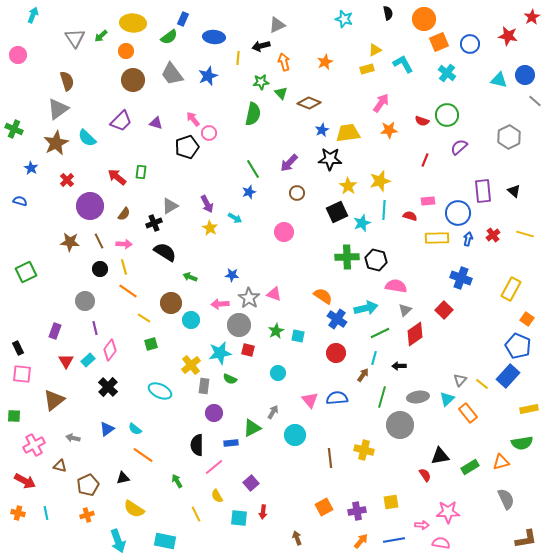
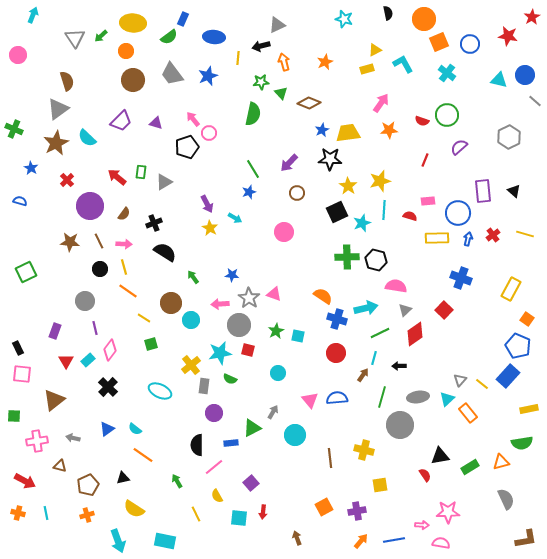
gray triangle at (170, 206): moved 6 px left, 24 px up
green arrow at (190, 277): moved 3 px right; rotated 32 degrees clockwise
blue cross at (337, 319): rotated 18 degrees counterclockwise
pink cross at (34, 445): moved 3 px right, 4 px up; rotated 20 degrees clockwise
yellow square at (391, 502): moved 11 px left, 17 px up
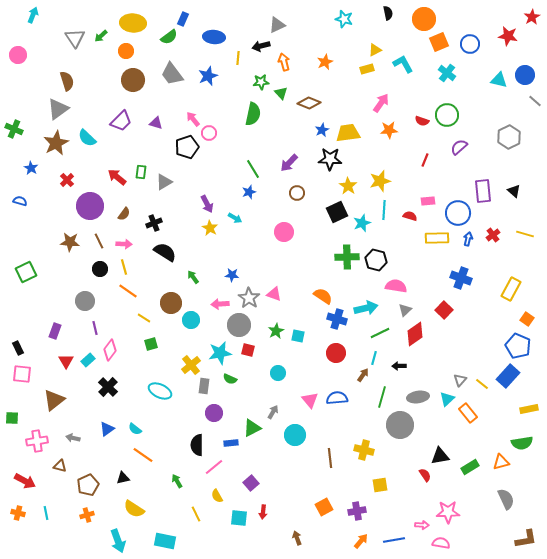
green square at (14, 416): moved 2 px left, 2 px down
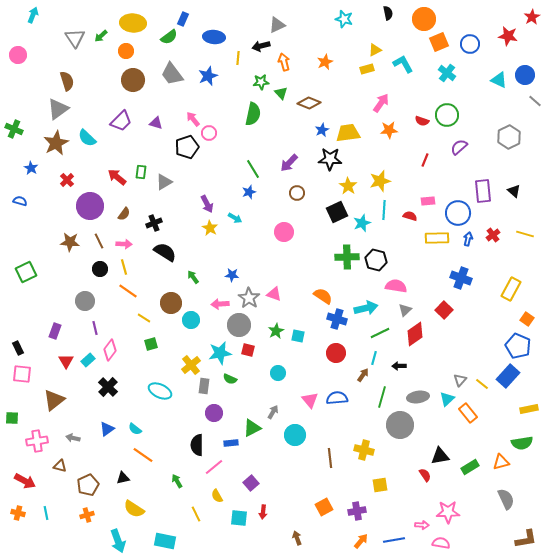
cyan triangle at (499, 80): rotated 12 degrees clockwise
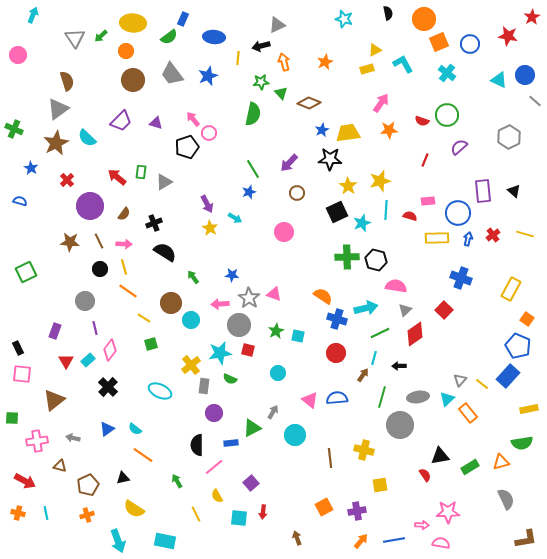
cyan line at (384, 210): moved 2 px right
pink triangle at (310, 400): rotated 12 degrees counterclockwise
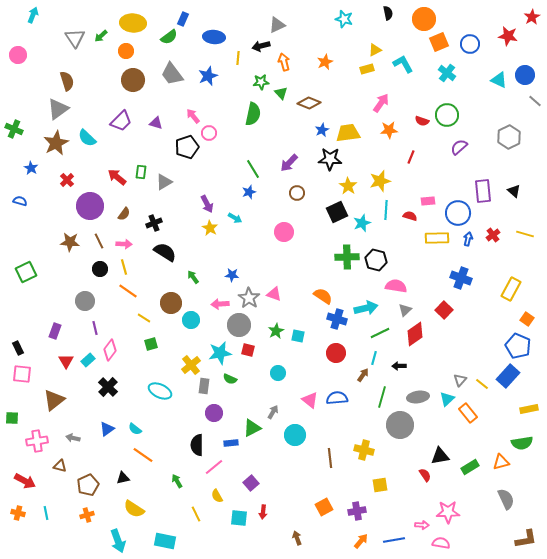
pink arrow at (193, 119): moved 3 px up
red line at (425, 160): moved 14 px left, 3 px up
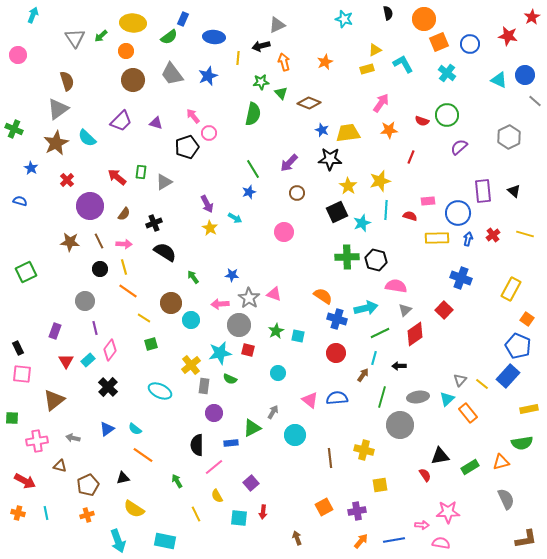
blue star at (322, 130): rotated 24 degrees counterclockwise
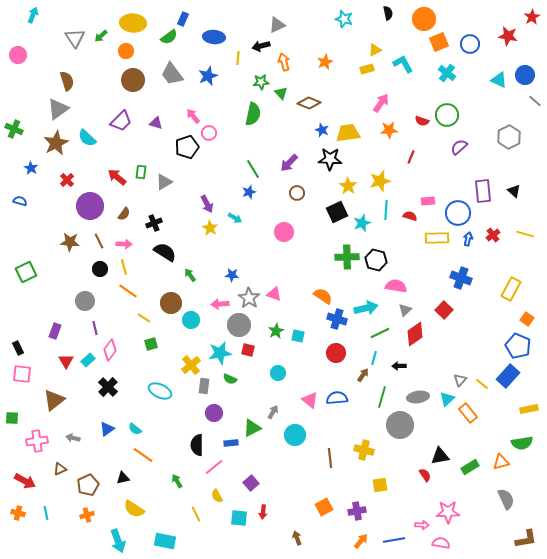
green arrow at (193, 277): moved 3 px left, 2 px up
brown triangle at (60, 466): moved 3 px down; rotated 40 degrees counterclockwise
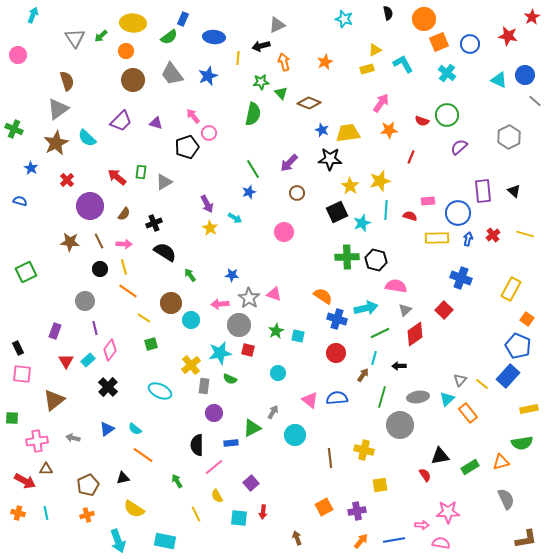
yellow star at (348, 186): moved 2 px right
brown triangle at (60, 469): moved 14 px left; rotated 24 degrees clockwise
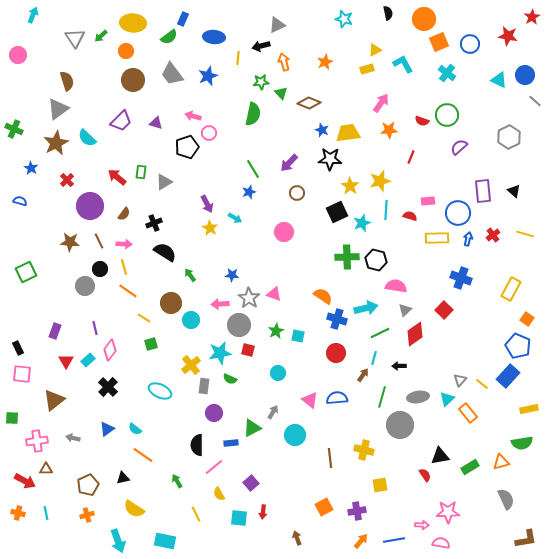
pink arrow at (193, 116): rotated 35 degrees counterclockwise
gray circle at (85, 301): moved 15 px up
yellow semicircle at (217, 496): moved 2 px right, 2 px up
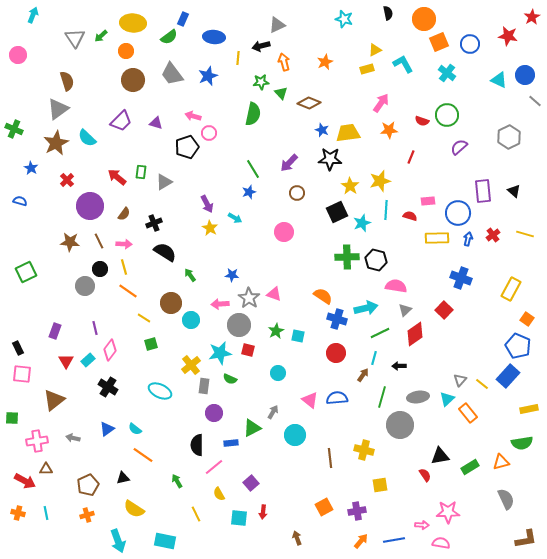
black cross at (108, 387): rotated 12 degrees counterclockwise
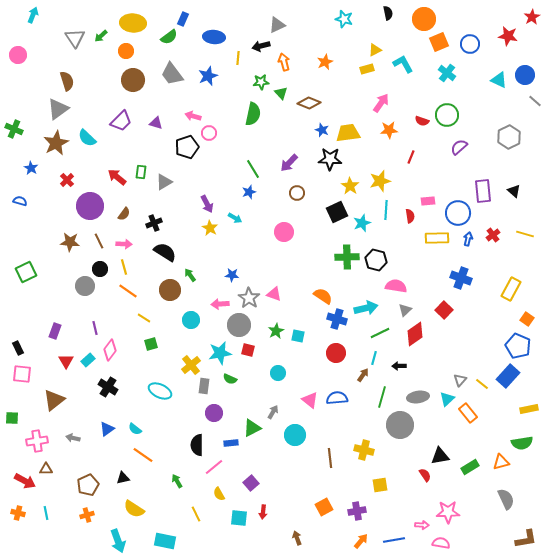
red semicircle at (410, 216): rotated 64 degrees clockwise
brown circle at (171, 303): moved 1 px left, 13 px up
